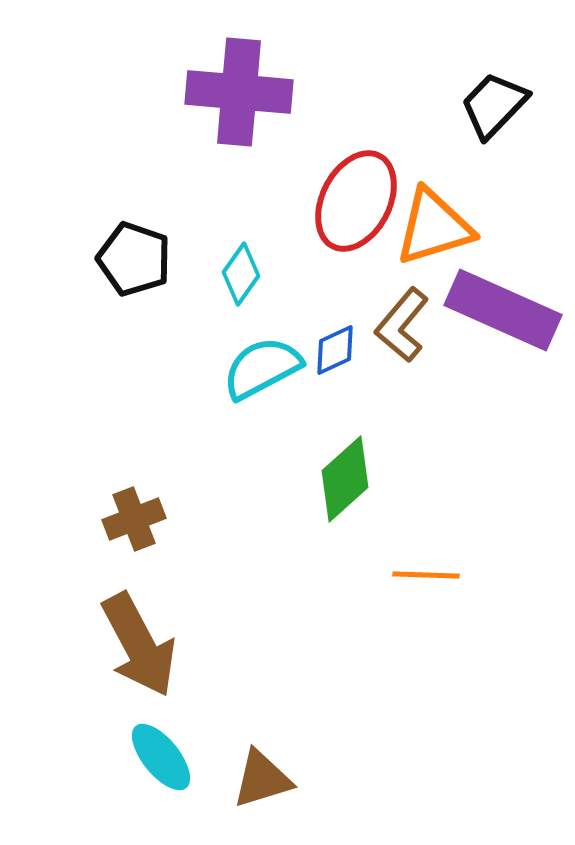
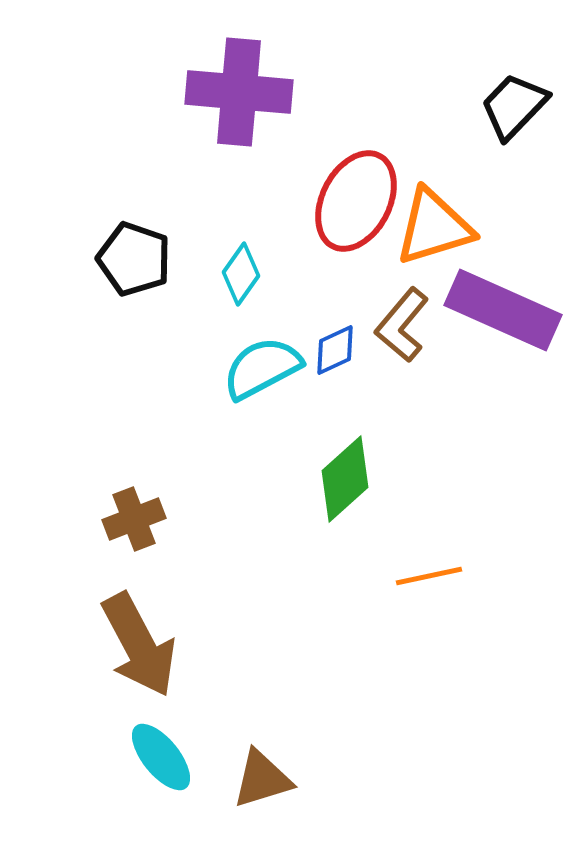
black trapezoid: moved 20 px right, 1 px down
orange line: moved 3 px right, 1 px down; rotated 14 degrees counterclockwise
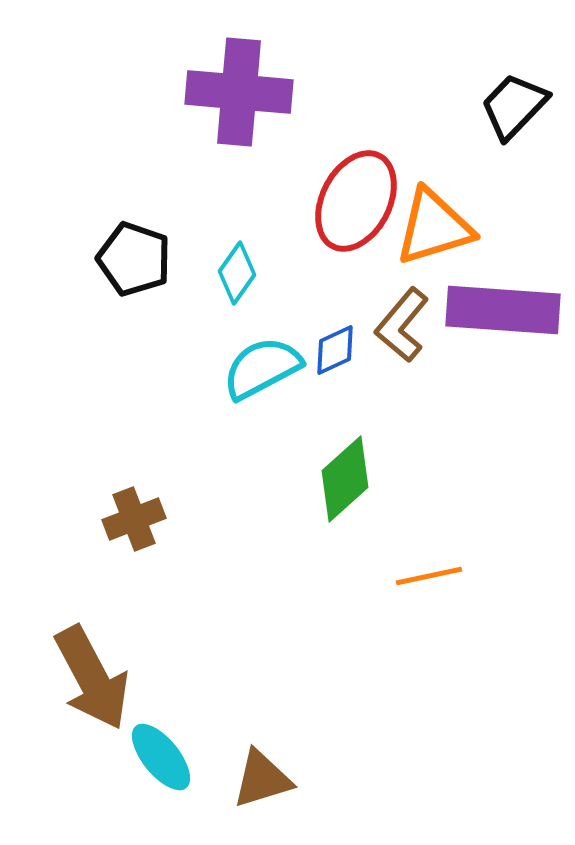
cyan diamond: moved 4 px left, 1 px up
purple rectangle: rotated 20 degrees counterclockwise
brown arrow: moved 47 px left, 33 px down
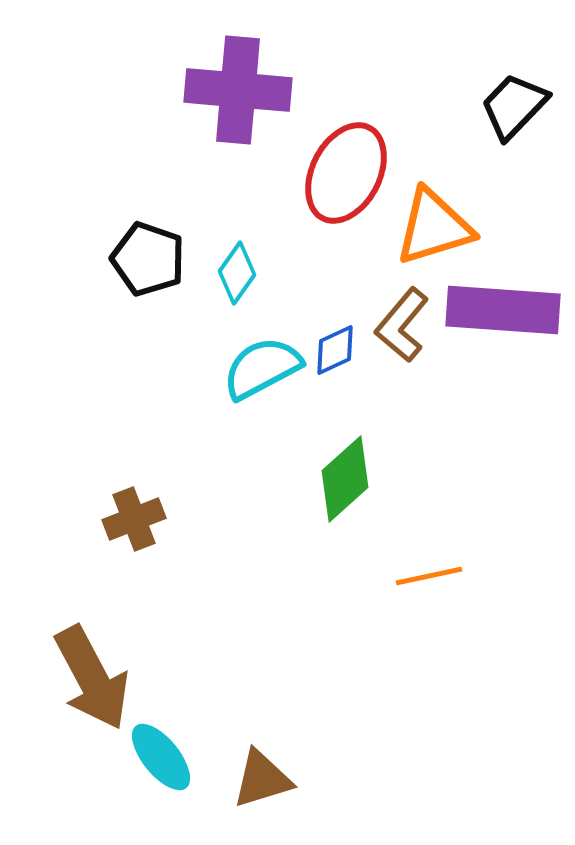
purple cross: moved 1 px left, 2 px up
red ellipse: moved 10 px left, 28 px up
black pentagon: moved 14 px right
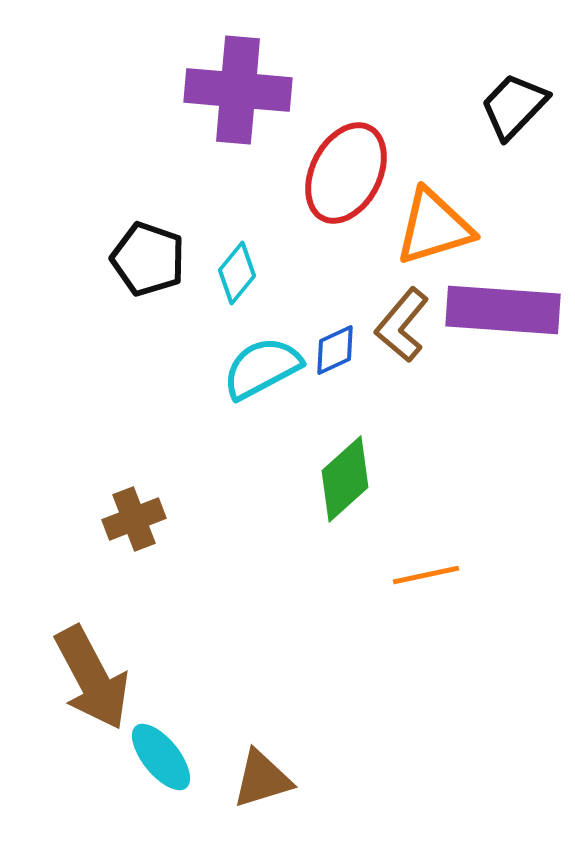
cyan diamond: rotated 4 degrees clockwise
orange line: moved 3 px left, 1 px up
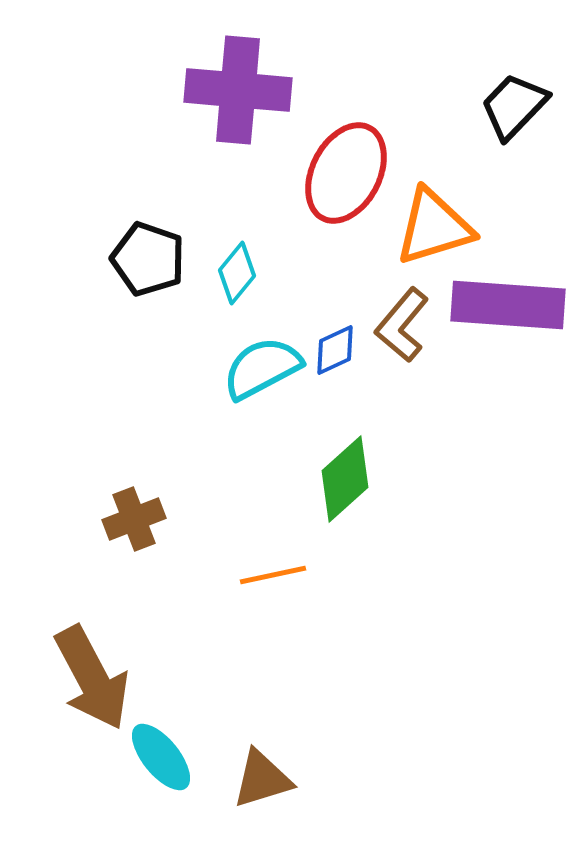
purple rectangle: moved 5 px right, 5 px up
orange line: moved 153 px left
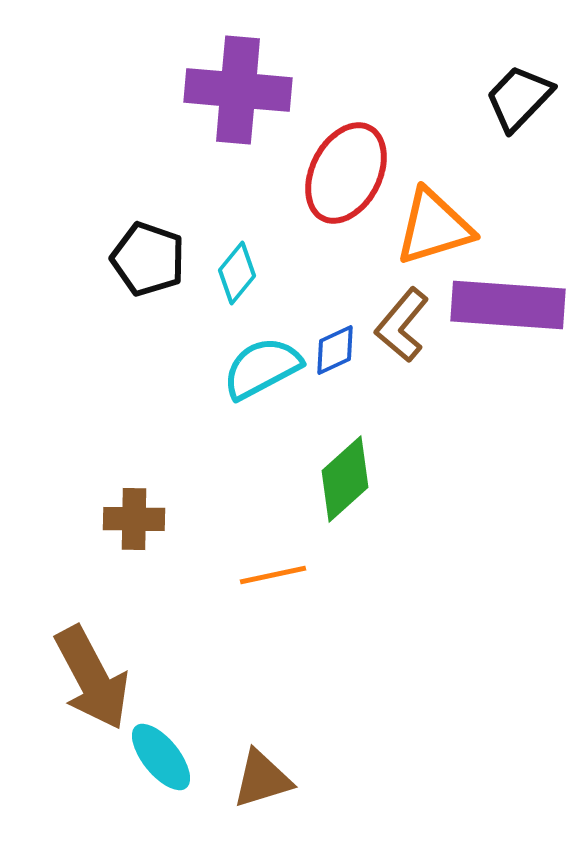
black trapezoid: moved 5 px right, 8 px up
brown cross: rotated 22 degrees clockwise
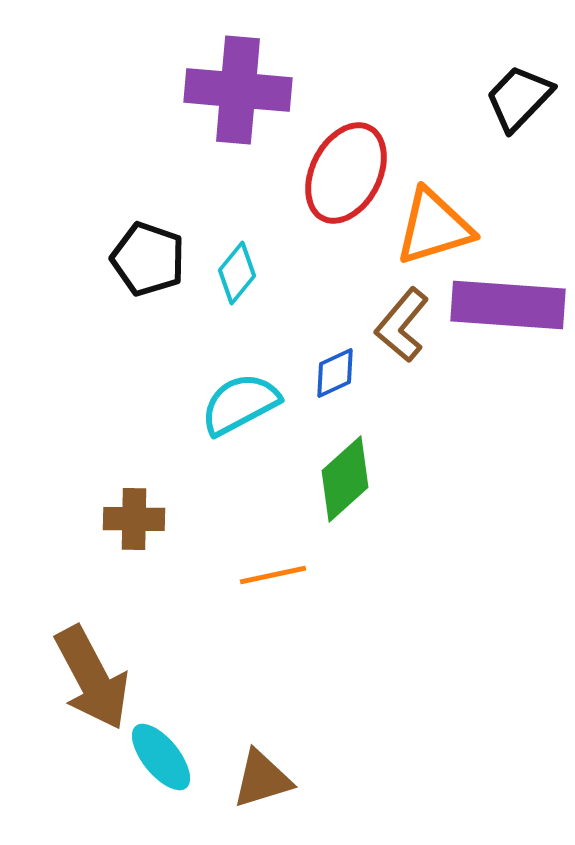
blue diamond: moved 23 px down
cyan semicircle: moved 22 px left, 36 px down
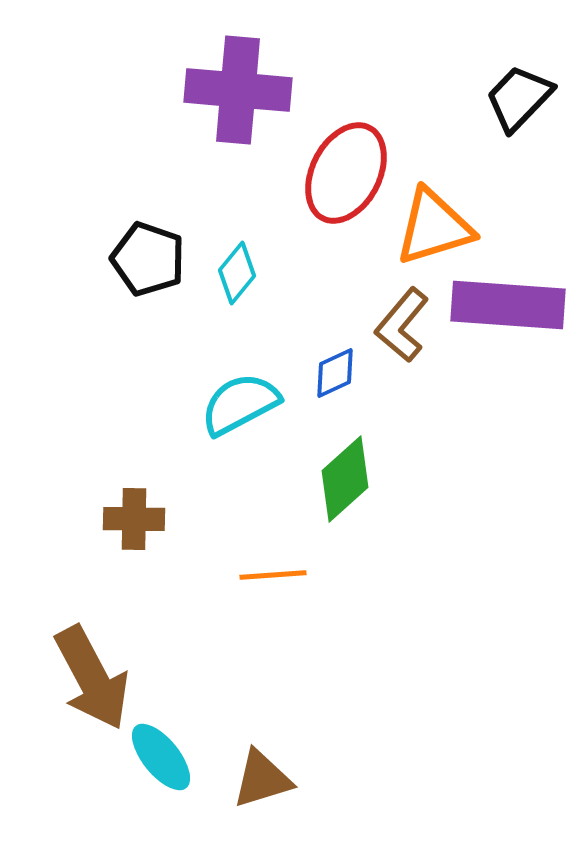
orange line: rotated 8 degrees clockwise
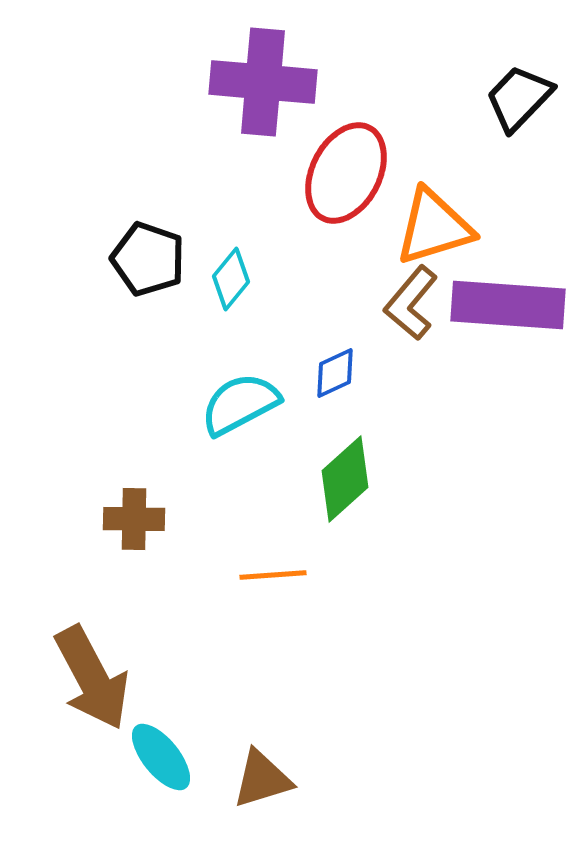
purple cross: moved 25 px right, 8 px up
cyan diamond: moved 6 px left, 6 px down
brown L-shape: moved 9 px right, 22 px up
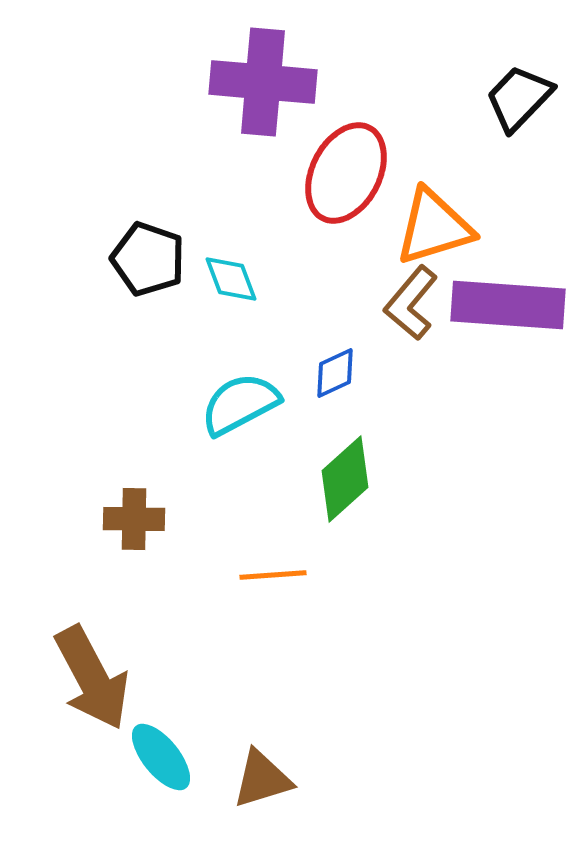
cyan diamond: rotated 60 degrees counterclockwise
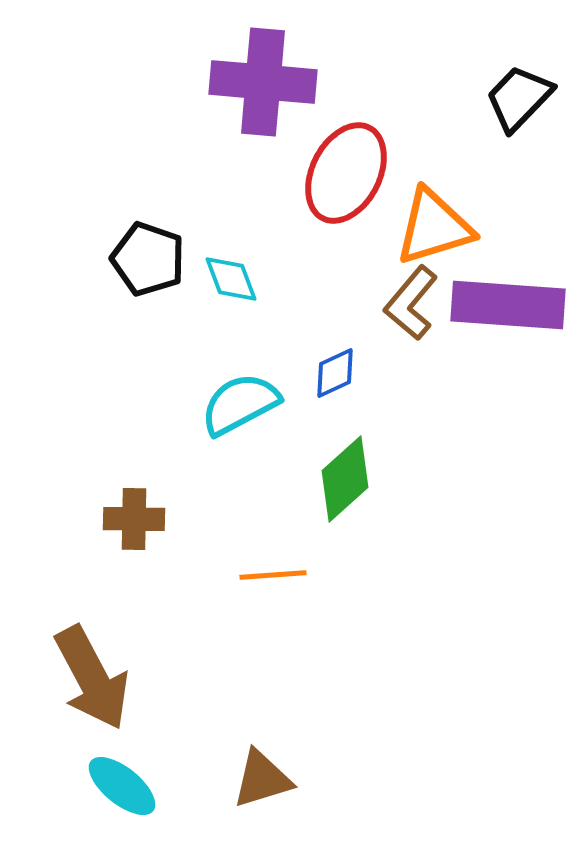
cyan ellipse: moved 39 px left, 29 px down; rotated 12 degrees counterclockwise
